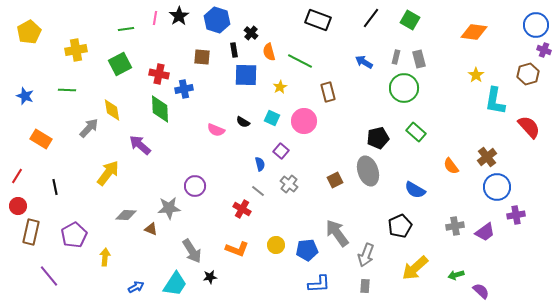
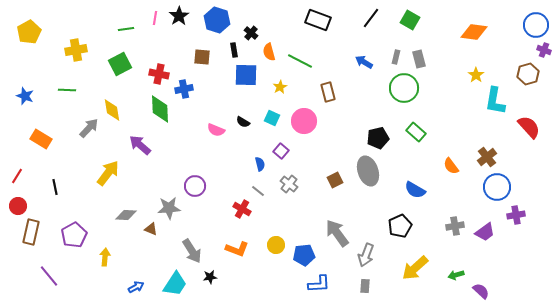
blue pentagon at (307, 250): moved 3 px left, 5 px down
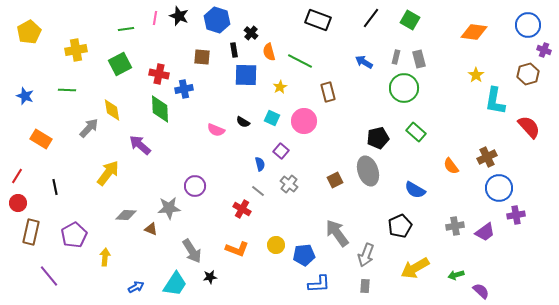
black star at (179, 16): rotated 18 degrees counterclockwise
blue circle at (536, 25): moved 8 px left
brown cross at (487, 157): rotated 12 degrees clockwise
blue circle at (497, 187): moved 2 px right, 1 px down
red circle at (18, 206): moved 3 px up
yellow arrow at (415, 268): rotated 12 degrees clockwise
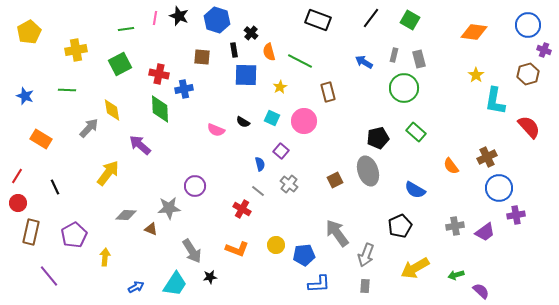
gray rectangle at (396, 57): moved 2 px left, 2 px up
black line at (55, 187): rotated 14 degrees counterclockwise
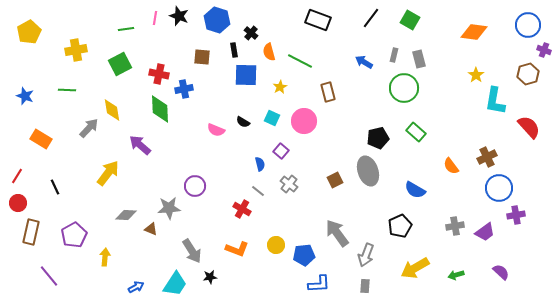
purple semicircle at (481, 291): moved 20 px right, 19 px up
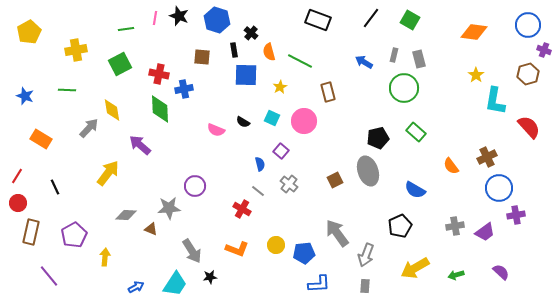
blue pentagon at (304, 255): moved 2 px up
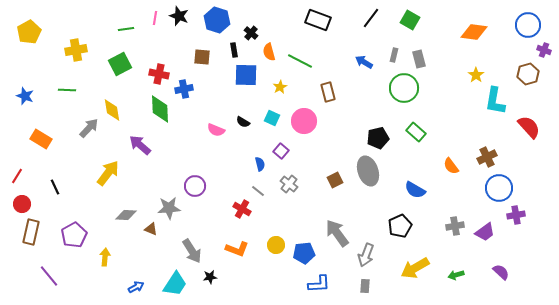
red circle at (18, 203): moved 4 px right, 1 px down
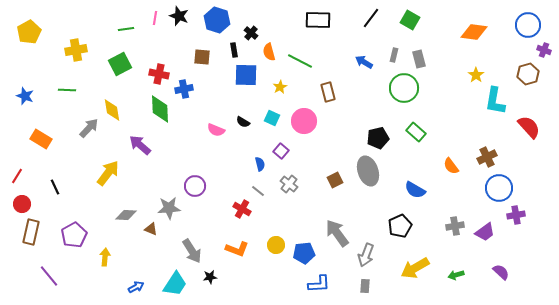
black rectangle at (318, 20): rotated 20 degrees counterclockwise
